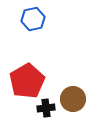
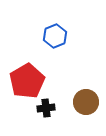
blue hexagon: moved 22 px right, 17 px down; rotated 10 degrees counterclockwise
brown circle: moved 13 px right, 3 px down
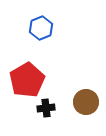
blue hexagon: moved 14 px left, 8 px up
red pentagon: moved 1 px up
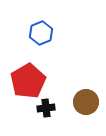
blue hexagon: moved 5 px down
red pentagon: moved 1 px right, 1 px down
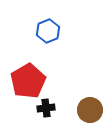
blue hexagon: moved 7 px right, 2 px up
brown circle: moved 4 px right, 8 px down
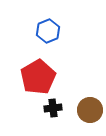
red pentagon: moved 10 px right, 4 px up
black cross: moved 7 px right
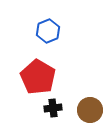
red pentagon: rotated 12 degrees counterclockwise
